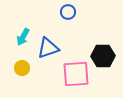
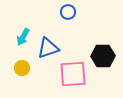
pink square: moved 3 px left
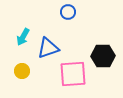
yellow circle: moved 3 px down
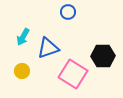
pink square: rotated 36 degrees clockwise
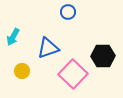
cyan arrow: moved 10 px left
pink square: rotated 12 degrees clockwise
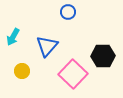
blue triangle: moved 1 px left, 2 px up; rotated 30 degrees counterclockwise
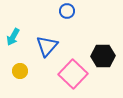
blue circle: moved 1 px left, 1 px up
yellow circle: moved 2 px left
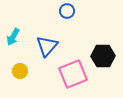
pink square: rotated 24 degrees clockwise
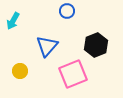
cyan arrow: moved 16 px up
black hexagon: moved 7 px left, 11 px up; rotated 20 degrees counterclockwise
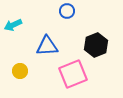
cyan arrow: moved 4 px down; rotated 36 degrees clockwise
blue triangle: rotated 45 degrees clockwise
